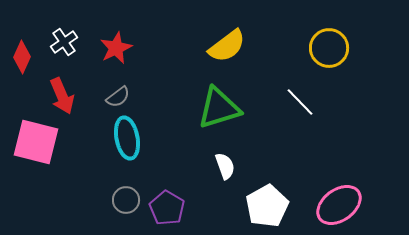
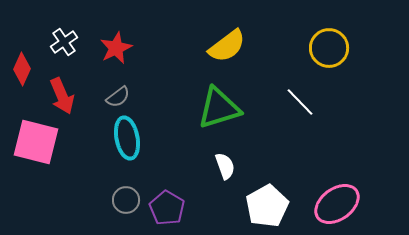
red diamond: moved 12 px down
pink ellipse: moved 2 px left, 1 px up
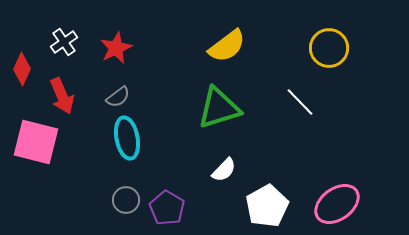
white semicircle: moved 1 px left, 4 px down; rotated 64 degrees clockwise
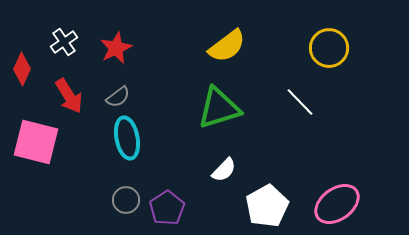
red arrow: moved 7 px right; rotated 9 degrees counterclockwise
purple pentagon: rotated 8 degrees clockwise
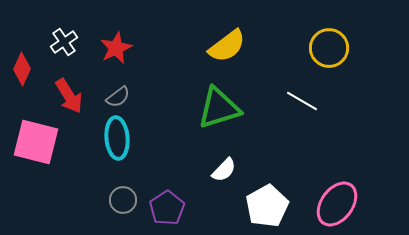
white line: moved 2 px right, 1 px up; rotated 16 degrees counterclockwise
cyan ellipse: moved 10 px left; rotated 6 degrees clockwise
gray circle: moved 3 px left
pink ellipse: rotated 18 degrees counterclockwise
